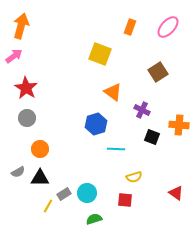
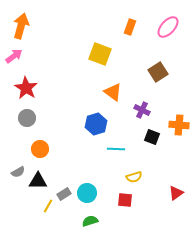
black triangle: moved 2 px left, 3 px down
red triangle: rotated 49 degrees clockwise
green semicircle: moved 4 px left, 2 px down
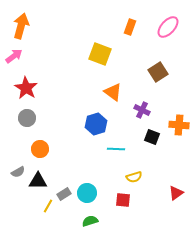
red square: moved 2 px left
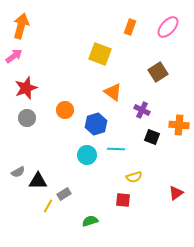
red star: rotated 20 degrees clockwise
orange circle: moved 25 px right, 39 px up
cyan circle: moved 38 px up
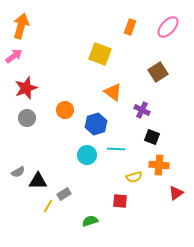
orange cross: moved 20 px left, 40 px down
red square: moved 3 px left, 1 px down
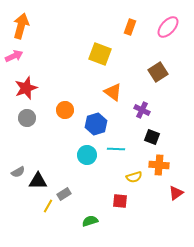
pink arrow: rotated 12 degrees clockwise
